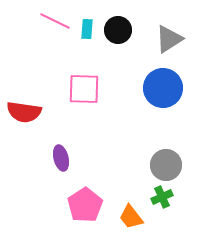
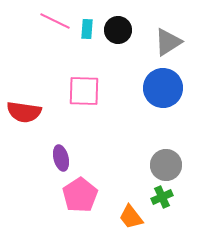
gray triangle: moved 1 px left, 3 px down
pink square: moved 2 px down
pink pentagon: moved 5 px left, 10 px up
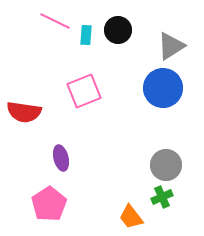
cyan rectangle: moved 1 px left, 6 px down
gray triangle: moved 3 px right, 4 px down
pink square: rotated 24 degrees counterclockwise
pink pentagon: moved 31 px left, 9 px down
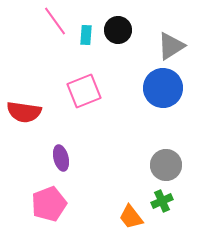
pink line: rotated 28 degrees clockwise
green cross: moved 4 px down
pink pentagon: rotated 12 degrees clockwise
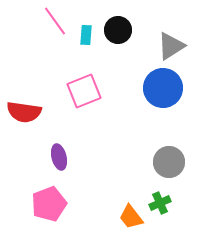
purple ellipse: moved 2 px left, 1 px up
gray circle: moved 3 px right, 3 px up
green cross: moved 2 px left, 2 px down
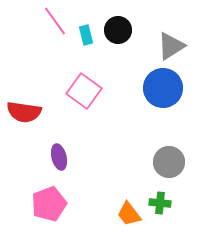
cyan rectangle: rotated 18 degrees counterclockwise
pink square: rotated 32 degrees counterclockwise
green cross: rotated 30 degrees clockwise
orange trapezoid: moved 2 px left, 3 px up
